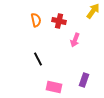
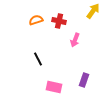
orange semicircle: rotated 96 degrees counterclockwise
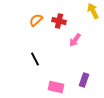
yellow arrow: rotated 63 degrees counterclockwise
orange semicircle: rotated 24 degrees counterclockwise
pink arrow: rotated 16 degrees clockwise
black line: moved 3 px left
pink rectangle: moved 2 px right
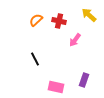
yellow arrow: moved 4 px left, 4 px down; rotated 21 degrees counterclockwise
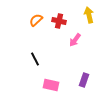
yellow arrow: rotated 35 degrees clockwise
pink rectangle: moved 5 px left, 2 px up
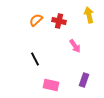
pink arrow: moved 6 px down; rotated 72 degrees counterclockwise
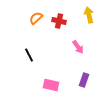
orange semicircle: moved 2 px up
pink arrow: moved 3 px right, 1 px down
black line: moved 6 px left, 4 px up
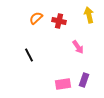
pink rectangle: moved 12 px right, 1 px up; rotated 21 degrees counterclockwise
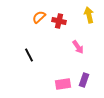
orange semicircle: moved 3 px right, 1 px up
